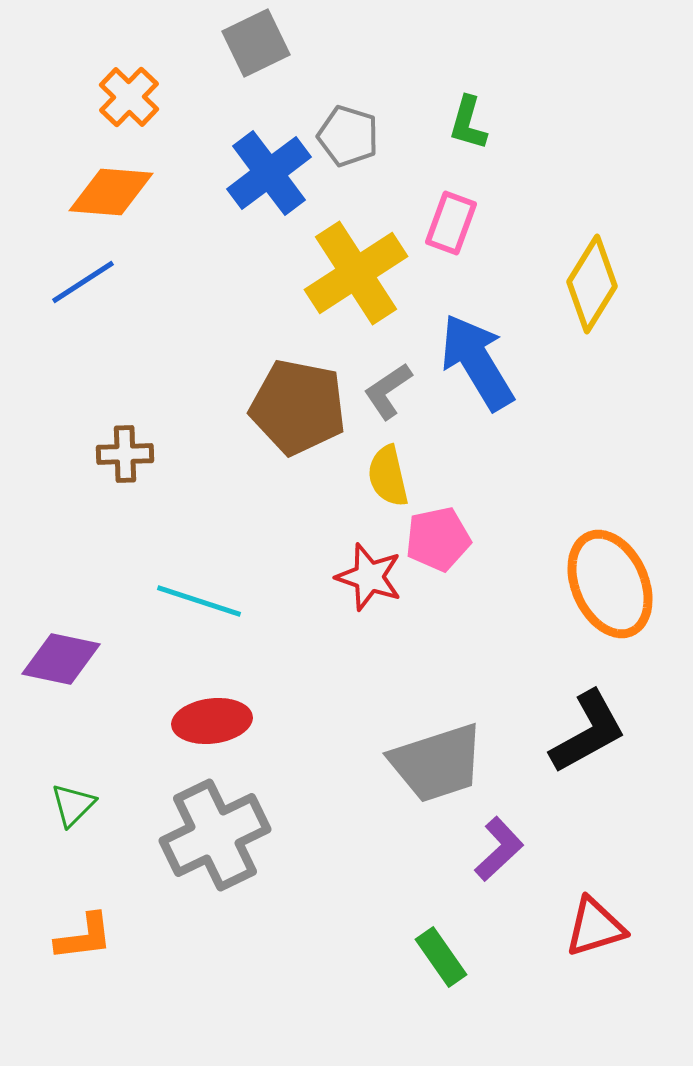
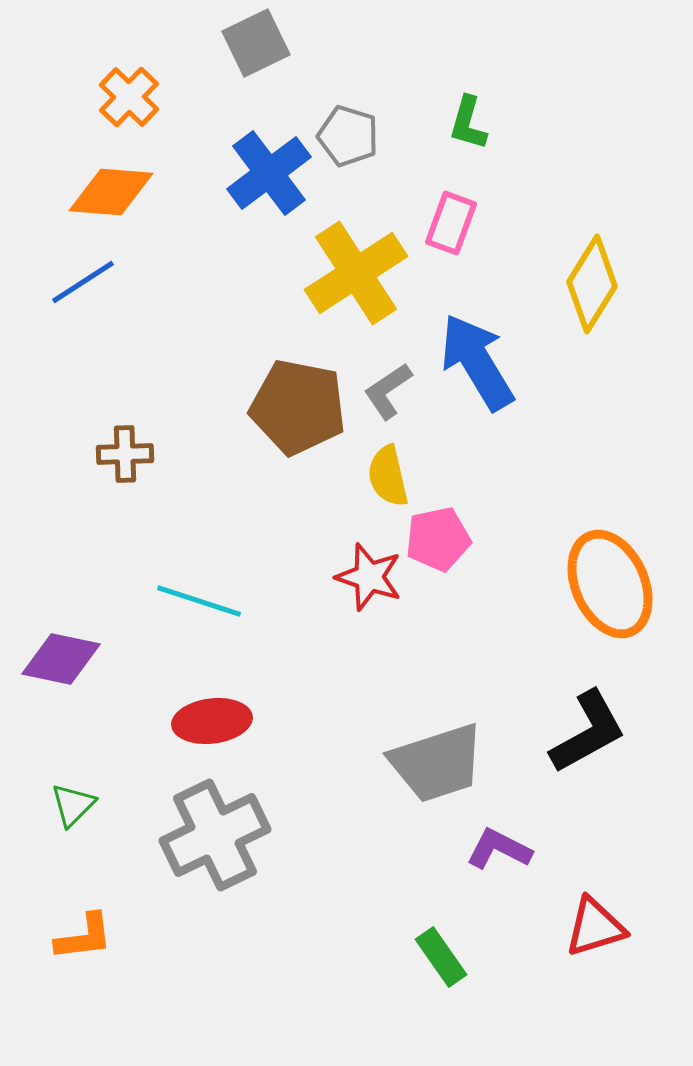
purple L-shape: rotated 110 degrees counterclockwise
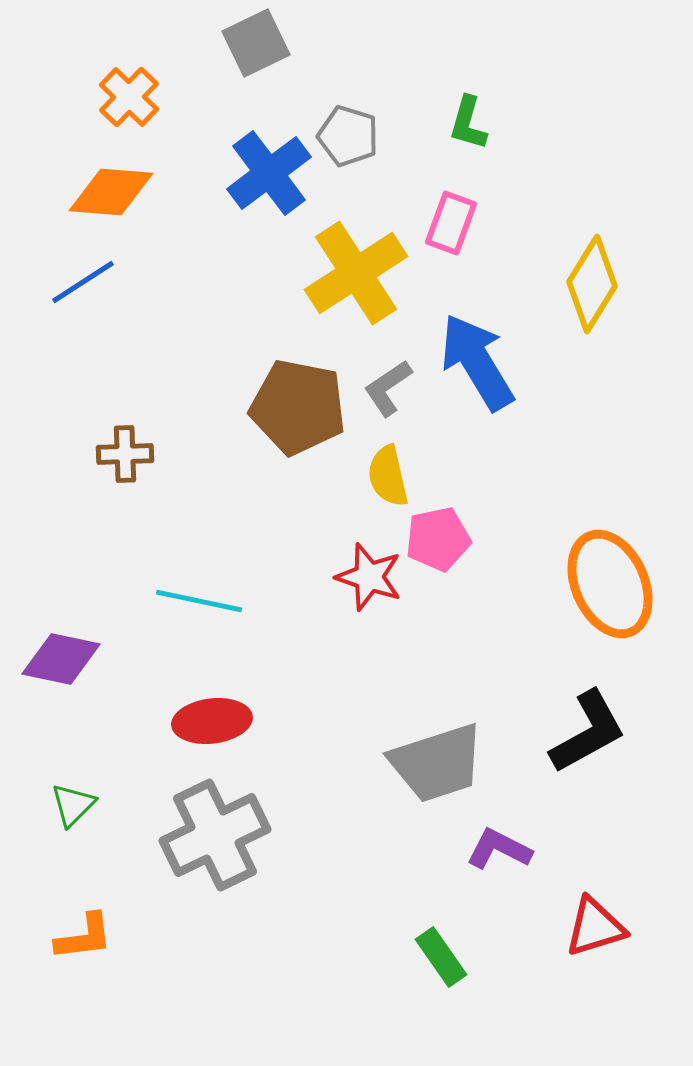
gray L-shape: moved 3 px up
cyan line: rotated 6 degrees counterclockwise
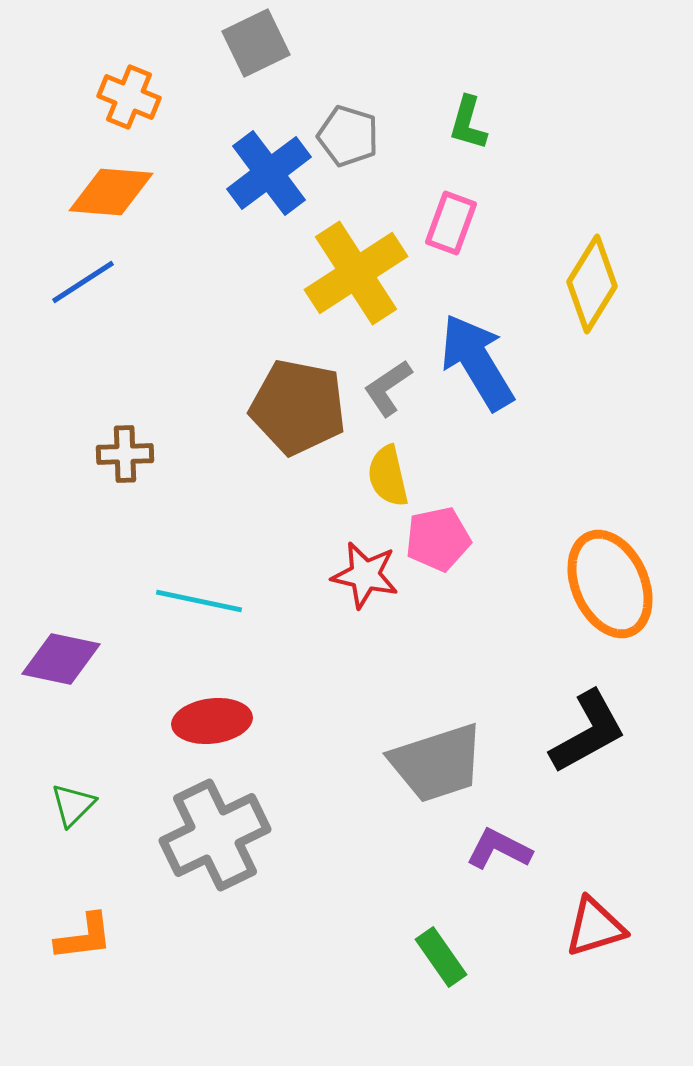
orange cross: rotated 22 degrees counterclockwise
red star: moved 4 px left, 2 px up; rotated 6 degrees counterclockwise
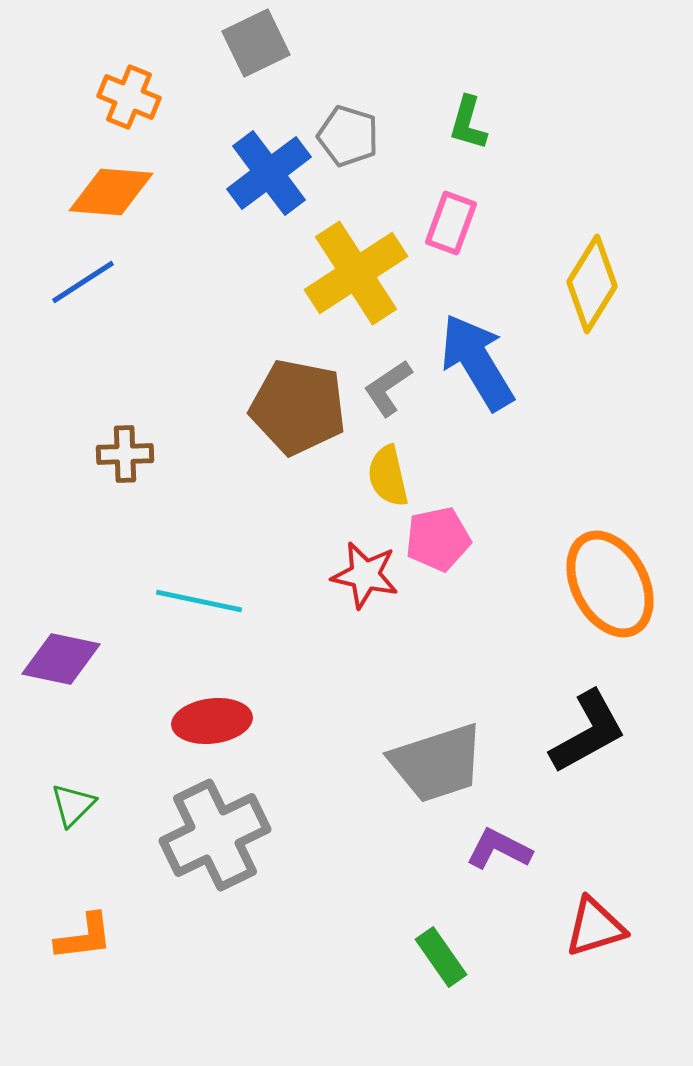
orange ellipse: rotated 4 degrees counterclockwise
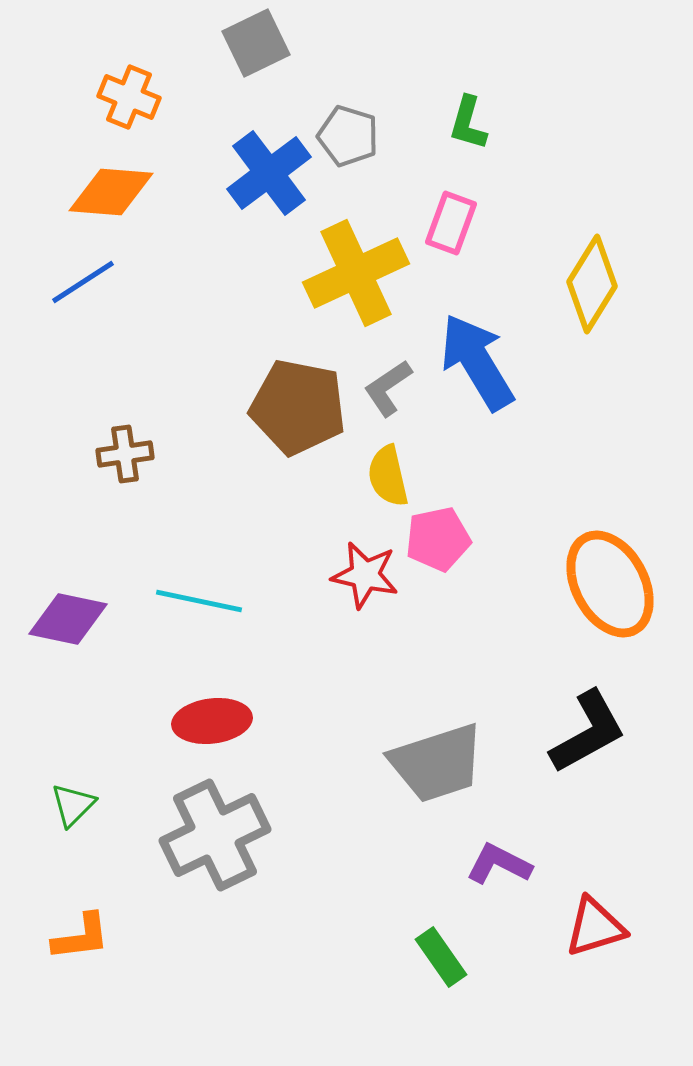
yellow cross: rotated 8 degrees clockwise
brown cross: rotated 6 degrees counterclockwise
purple diamond: moved 7 px right, 40 px up
purple L-shape: moved 15 px down
orange L-shape: moved 3 px left
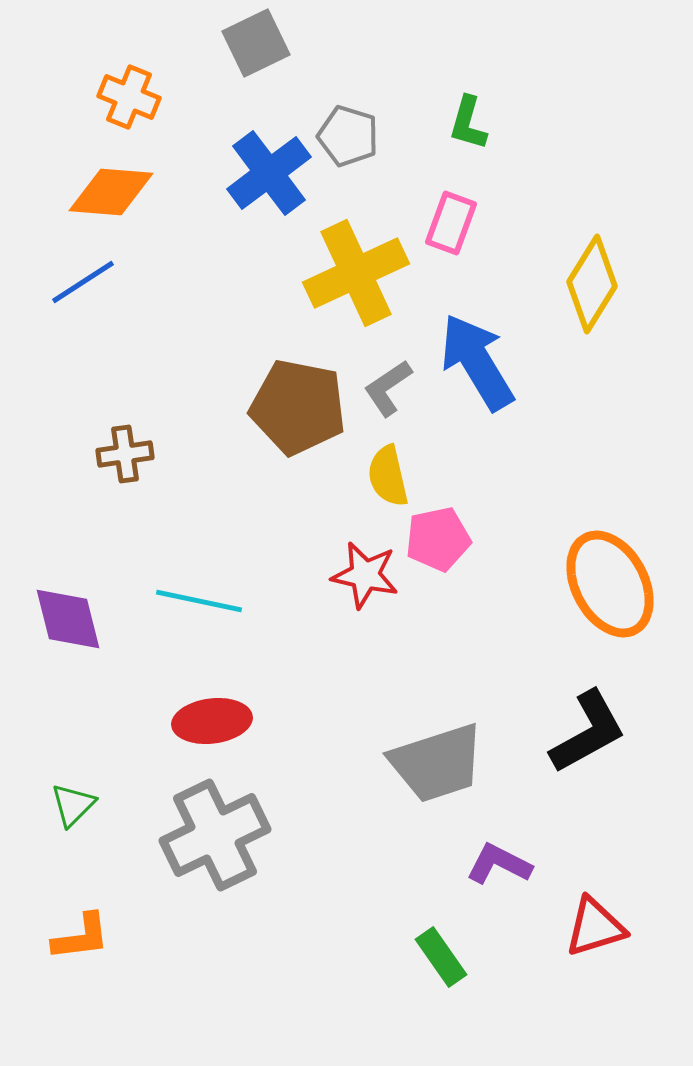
purple diamond: rotated 64 degrees clockwise
